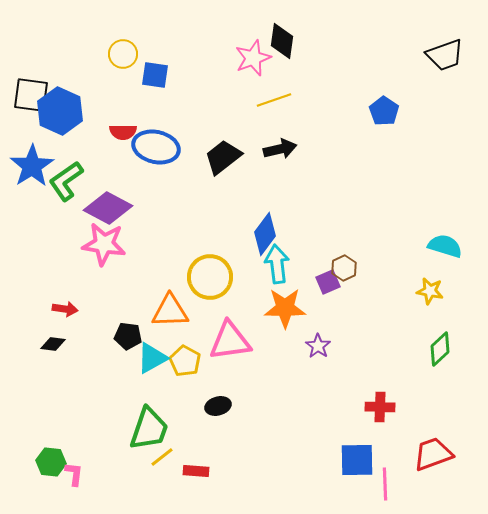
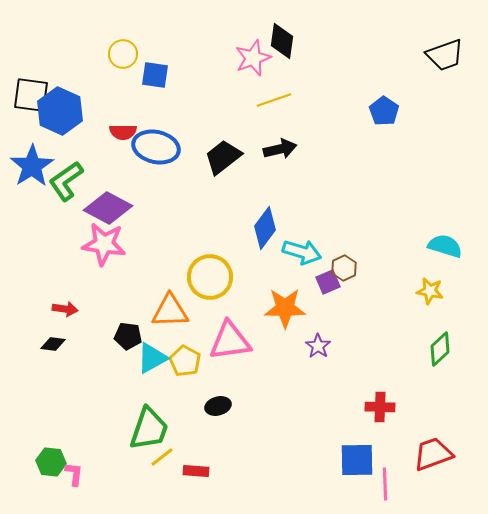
blue diamond at (265, 234): moved 6 px up
cyan arrow at (277, 264): moved 25 px right, 12 px up; rotated 114 degrees clockwise
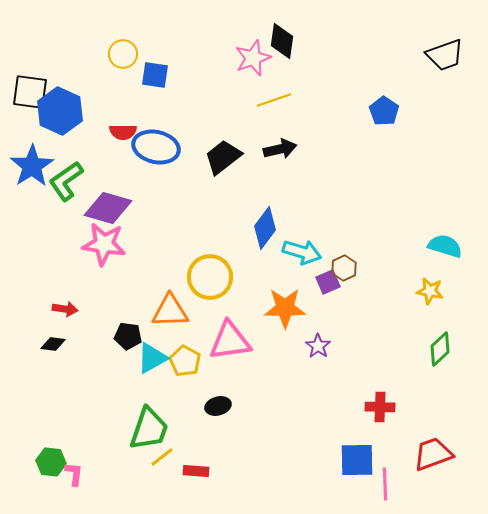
black square at (31, 95): moved 1 px left, 3 px up
purple diamond at (108, 208): rotated 12 degrees counterclockwise
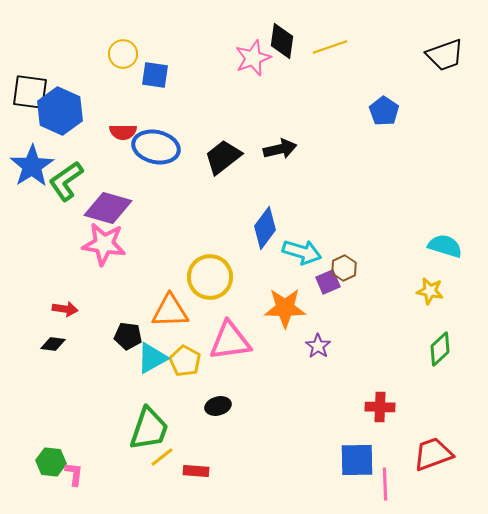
yellow line at (274, 100): moved 56 px right, 53 px up
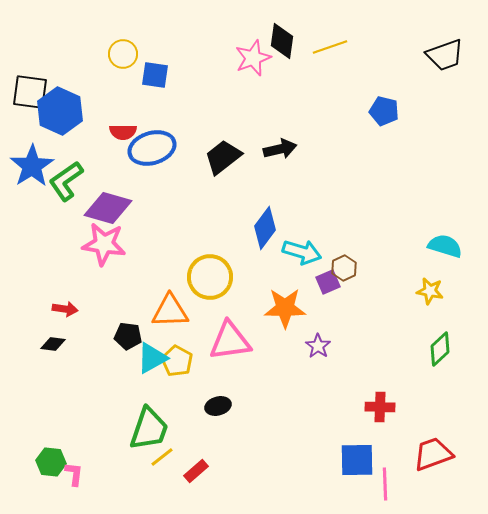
blue pentagon at (384, 111): rotated 20 degrees counterclockwise
blue ellipse at (156, 147): moved 4 px left, 1 px down; rotated 30 degrees counterclockwise
yellow pentagon at (185, 361): moved 8 px left
red rectangle at (196, 471): rotated 45 degrees counterclockwise
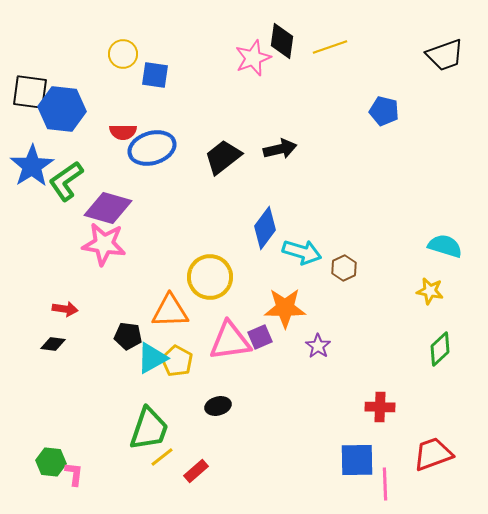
blue hexagon at (60, 111): moved 2 px right, 2 px up; rotated 18 degrees counterclockwise
purple square at (328, 282): moved 68 px left, 55 px down
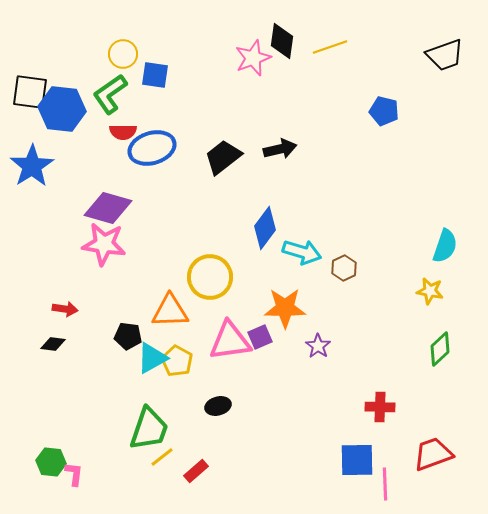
green L-shape at (66, 181): moved 44 px right, 87 px up
cyan semicircle at (445, 246): rotated 92 degrees clockwise
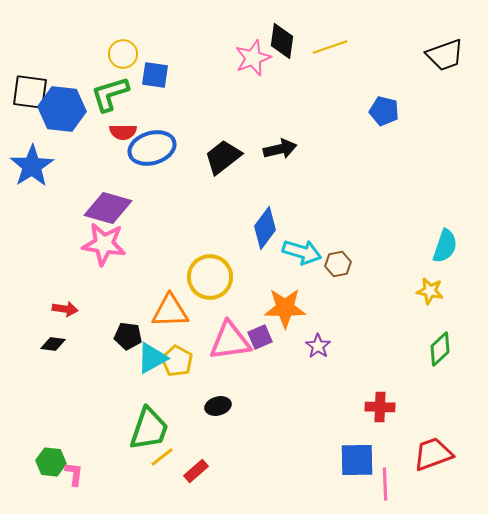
green L-shape at (110, 94): rotated 18 degrees clockwise
brown hexagon at (344, 268): moved 6 px left, 4 px up; rotated 15 degrees clockwise
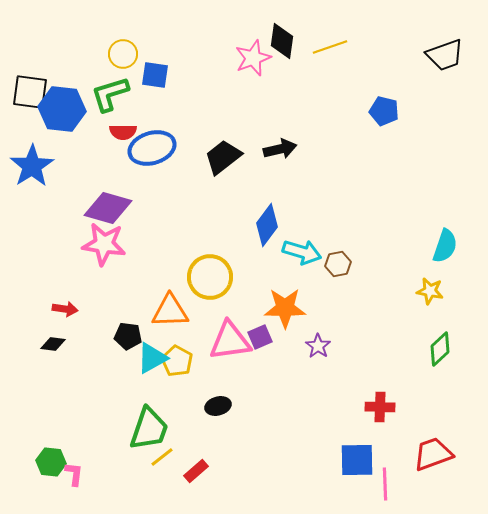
blue diamond at (265, 228): moved 2 px right, 3 px up
